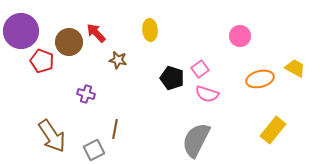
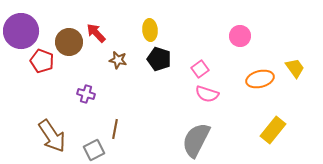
yellow trapezoid: rotated 25 degrees clockwise
black pentagon: moved 13 px left, 19 px up
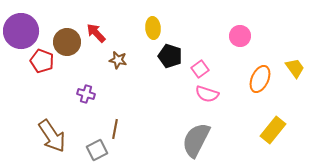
yellow ellipse: moved 3 px right, 2 px up
brown circle: moved 2 px left
black pentagon: moved 11 px right, 3 px up
orange ellipse: rotated 52 degrees counterclockwise
gray square: moved 3 px right
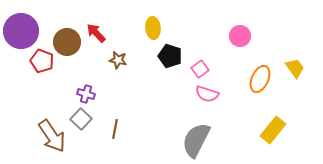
gray square: moved 16 px left, 31 px up; rotated 20 degrees counterclockwise
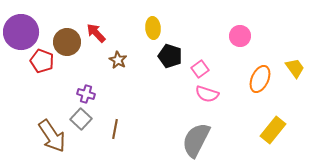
purple circle: moved 1 px down
brown star: rotated 18 degrees clockwise
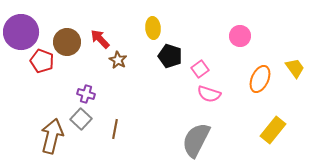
red arrow: moved 4 px right, 6 px down
pink semicircle: moved 2 px right
brown arrow: rotated 132 degrees counterclockwise
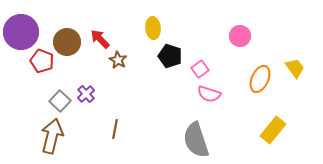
purple cross: rotated 30 degrees clockwise
gray square: moved 21 px left, 18 px up
gray semicircle: rotated 45 degrees counterclockwise
